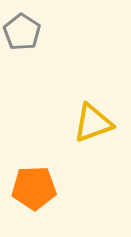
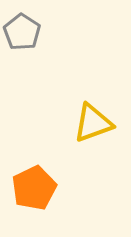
orange pentagon: rotated 24 degrees counterclockwise
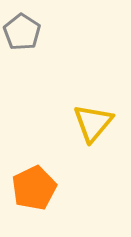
yellow triangle: rotated 30 degrees counterclockwise
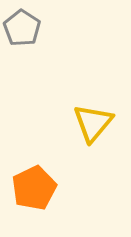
gray pentagon: moved 4 px up
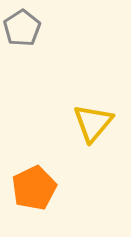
gray pentagon: rotated 6 degrees clockwise
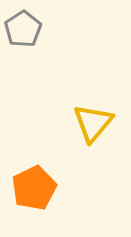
gray pentagon: moved 1 px right, 1 px down
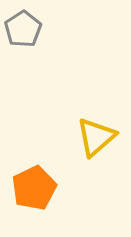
yellow triangle: moved 3 px right, 14 px down; rotated 9 degrees clockwise
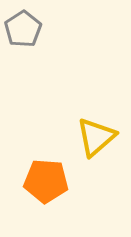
orange pentagon: moved 12 px right, 7 px up; rotated 30 degrees clockwise
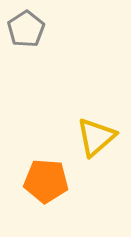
gray pentagon: moved 3 px right
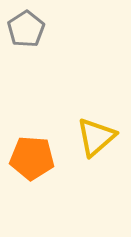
orange pentagon: moved 14 px left, 23 px up
